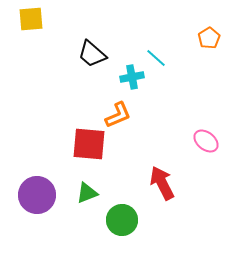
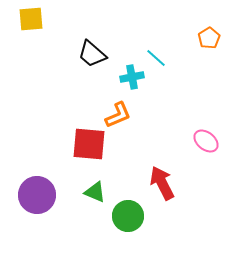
green triangle: moved 8 px right, 1 px up; rotated 45 degrees clockwise
green circle: moved 6 px right, 4 px up
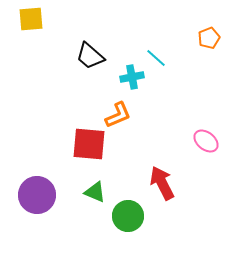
orange pentagon: rotated 10 degrees clockwise
black trapezoid: moved 2 px left, 2 px down
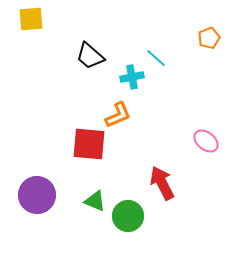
green triangle: moved 9 px down
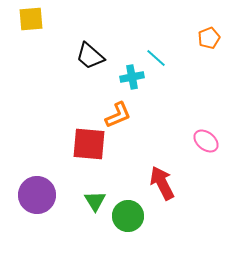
green triangle: rotated 35 degrees clockwise
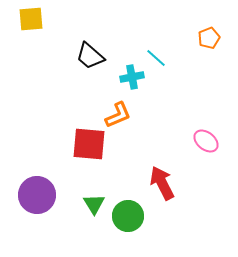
green triangle: moved 1 px left, 3 px down
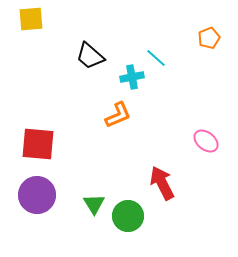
red square: moved 51 px left
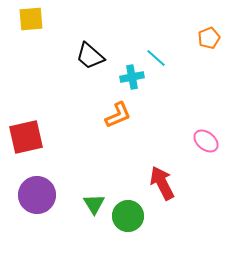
red square: moved 12 px left, 7 px up; rotated 18 degrees counterclockwise
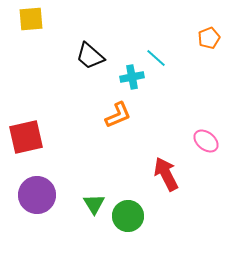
red arrow: moved 4 px right, 9 px up
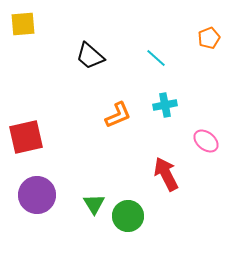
yellow square: moved 8 px left, 5 px down
cyan cross: moved 33 px right, 28 px down
